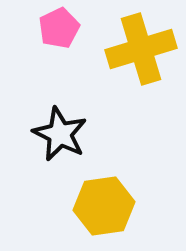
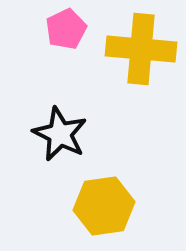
pink pentagon: moved 7 px right, 1 px down
yellow cross: rotated 22 degrees clockwise
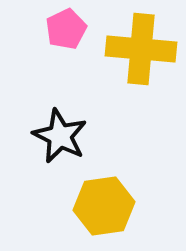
black star: moved 2 px down
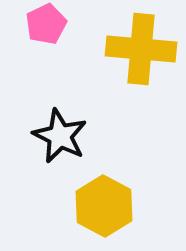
pink pentagon: moved 20 px left, 5 px up
yellow hexagon: rotated 24 degrees counterclockwise
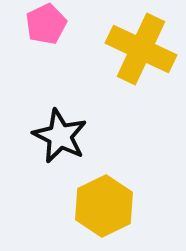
yellow cross: rotated 20 degrees clockwise
yellow hexagon: rotated 6 degrees clockwise
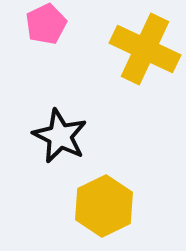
yellow cross: moved 4 px right
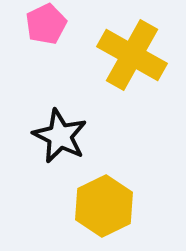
yellow cross: moved 13 px left, 6 px down; rotated 4 degrees clockwise
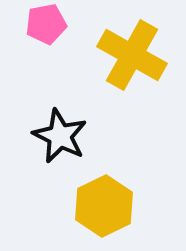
pink pentagon: rotated 15 degrees clockwise
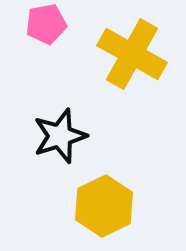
yellow cross: moved 1 px up
black star: rotated 28 degrees clockwise
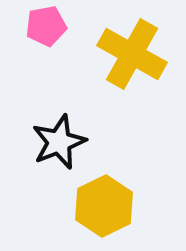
pink pentagon: moved 2 px down
black star: moved 1 px left, 6 px down; rotated 4 degrees counterclockwise
